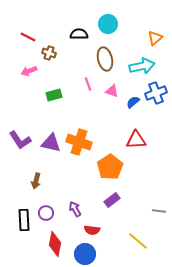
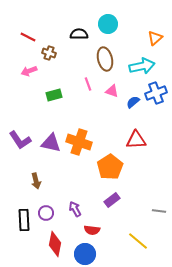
brown arrow: rotated 28 degrees counterclockwise
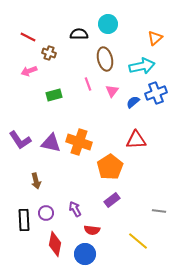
pink triangle: rotated 48 degrees clockwise
